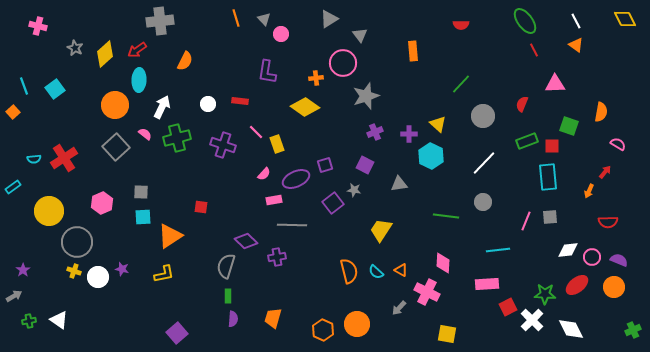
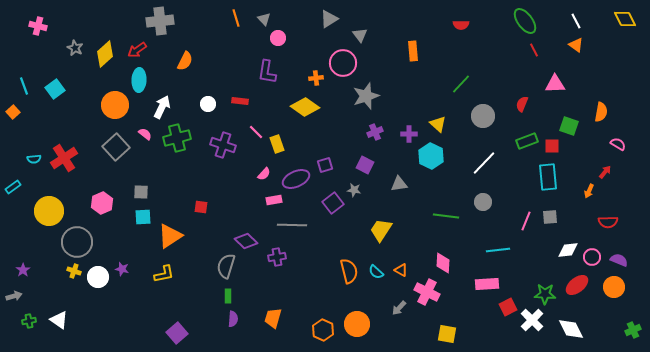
pink circle at (281, 34): moved 3 px left, 4 px down
gray arrow at (14, 296): rotated 14 degrees clockwise
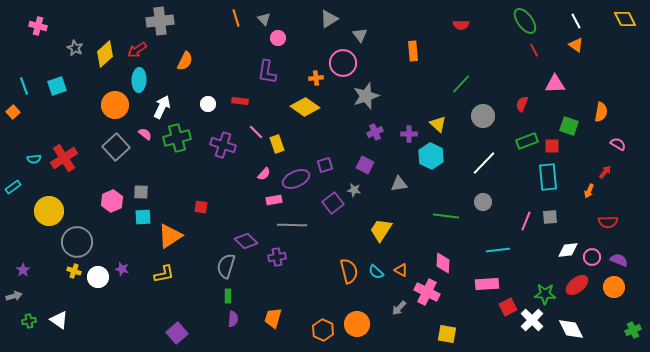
cyan square at (55, 89): moved 2 px right, 3 px up; rotated 18 degrees clockwise
pink hexagon at (102, 203): moved 10 px right, 2 px up
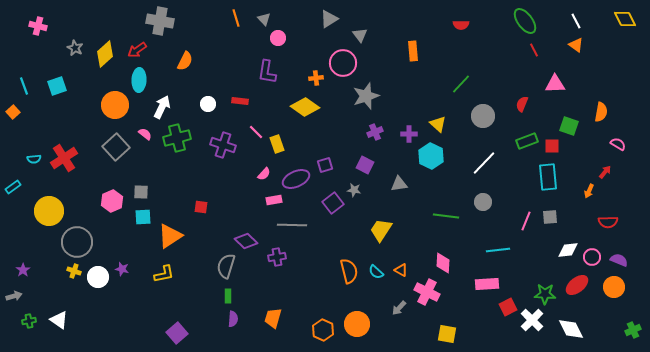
gray cross at (160, 21): rotated 16 degrees clockwise
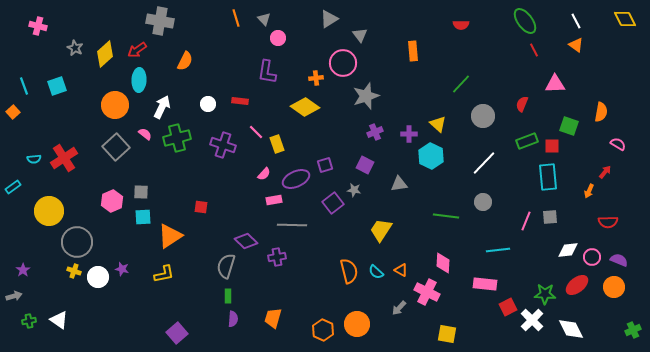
pink rectangle at (487, 284): moved 2 px left; rotated 10 degrees clockwise
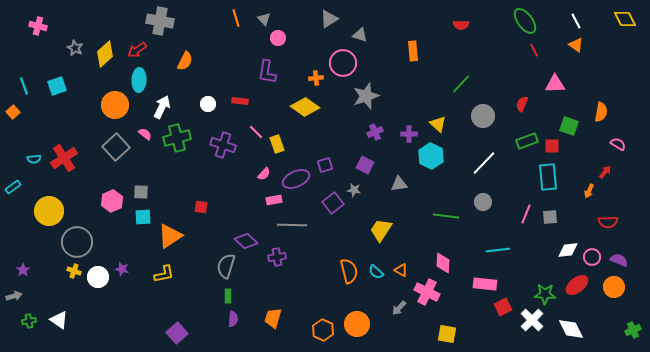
gray triangle at (360, 35): rotated 35 degrees counterclockwise
pink line at (526, 221): moved 7 px up
red square at (508, 307): moved 5 px left
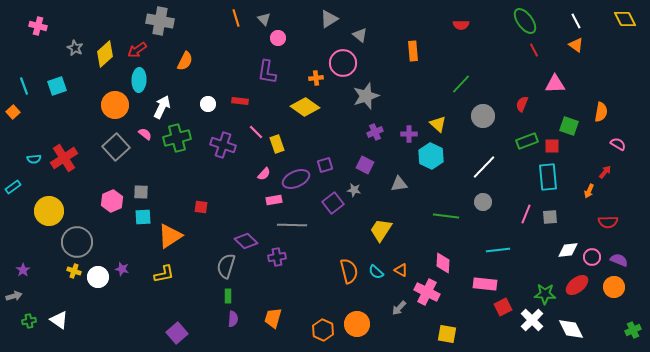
gray triangle at (360, 35): rotated 21 degrees clockwise
white line at (484, 163): moved 4 px down
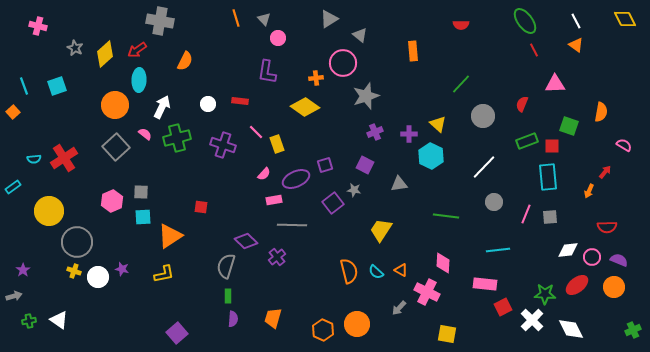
pink semicircle at (618, 144): moved 6 px right, 1 px down
gray circle at (483, 202): moved 11 px right
red semicircle at (608, 222): moved 1 px left, 5 px down
purple cross at (277, 257): rotated 30 degrees counterclockwise
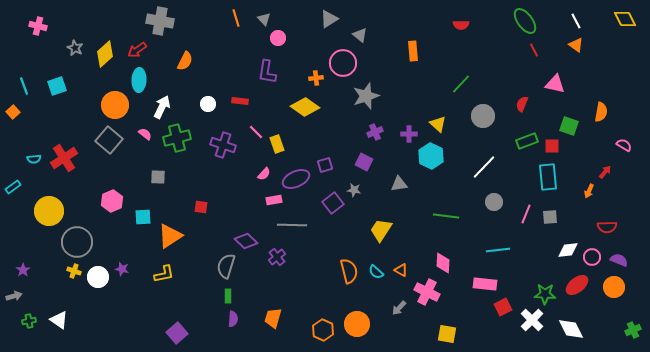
pink triangle at (555, 84): rotated 15 degrees clockwise
gray square at (116, 147): moved 7 px left, 7 px up; rotated 8 degrees counterclockwise
purple square at (365, 165): moved 1 px left, 3 px up
gray square at (141, 192): moved 17 px right, 15 px up
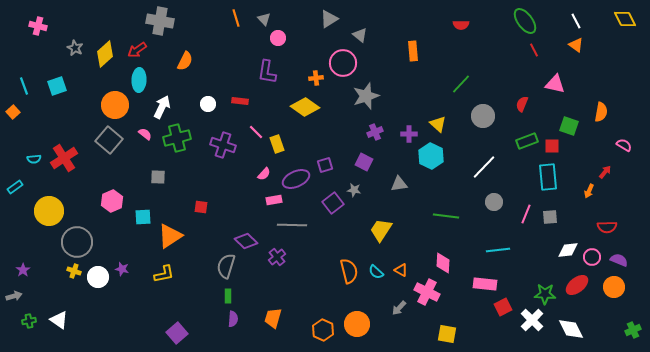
cyan rectangle at (13, 187): moved 2 px right
